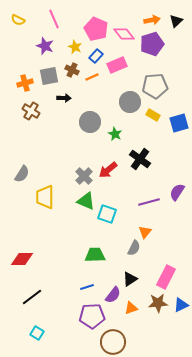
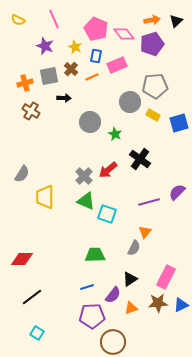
blue rectangle at (96, 56): rotated 32 degrees counterclockwise
brown cross at (72, 70): moved 1 px left, 1 px up; rotated 16 degrees clockwise
purple semicircle at (177, 192): rotated 12 degrees clockwise
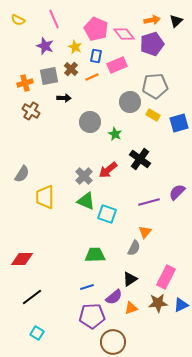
purple semicircle at (113, 295): moved 1 px right, 2 px down; rotated 12 degrees clockwise
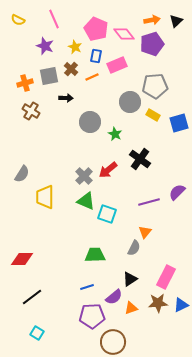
black arrow at (64, 98): moved 2 px right
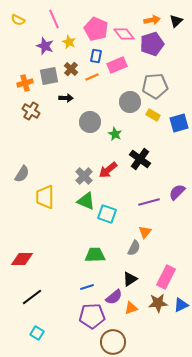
yellow star at (75, 47): moved 6 px left, 5 px up
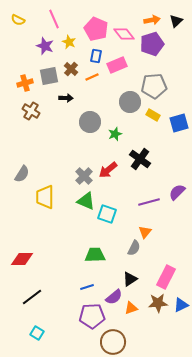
gray pentagon at (155, 86): moved 1 px left
green star at (115, 134): rotated 24 degrees clockwise
